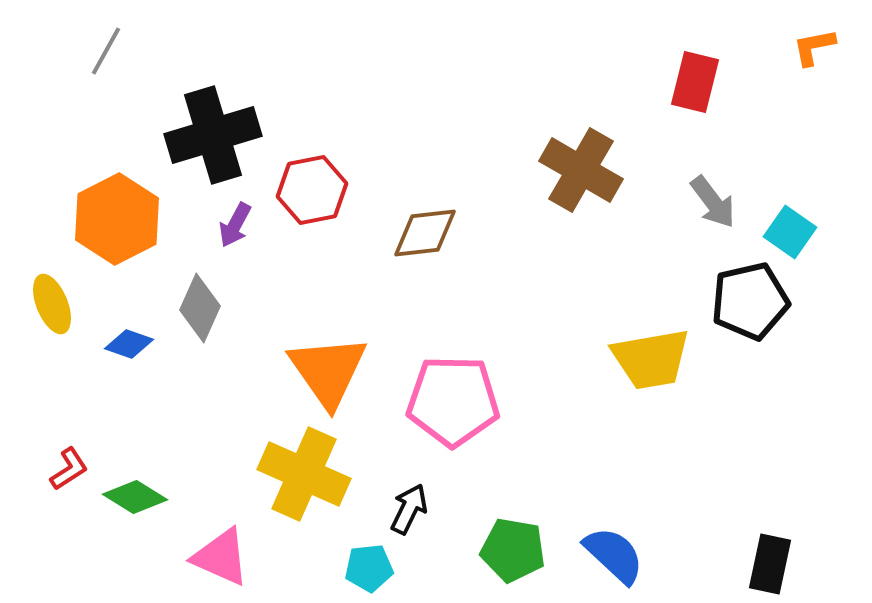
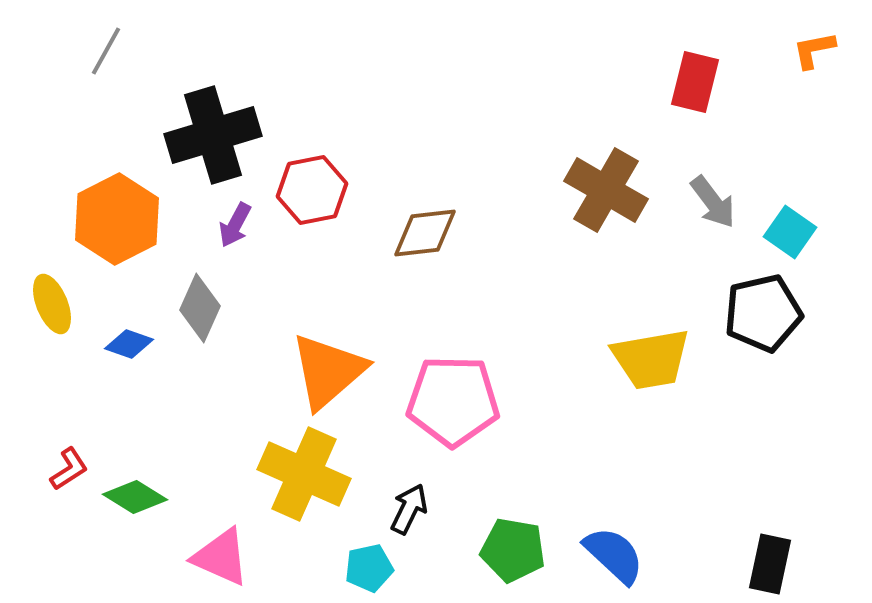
orange L-shape: moved 3 px down
brown cross: moved 25 px right, 20 px down
black pentagon: moved 13 px right, 12 px down
orange triangle: rotated 24 degrees clockwise
cyan pentagon: rotated 6 degrees counterclockwise
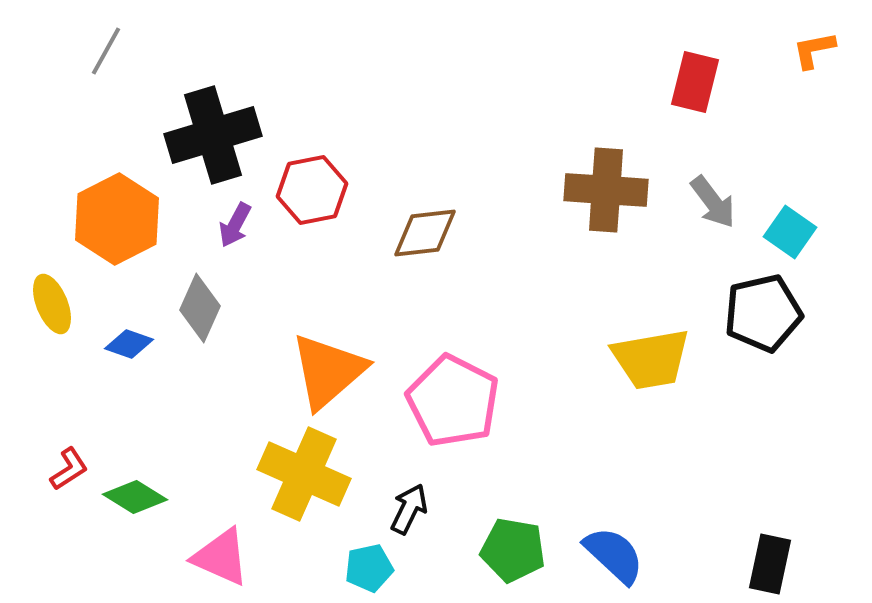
brown cross: rotated 26 degrees counterclockwise
pink pentagon: rotated 26 degrees clockwise
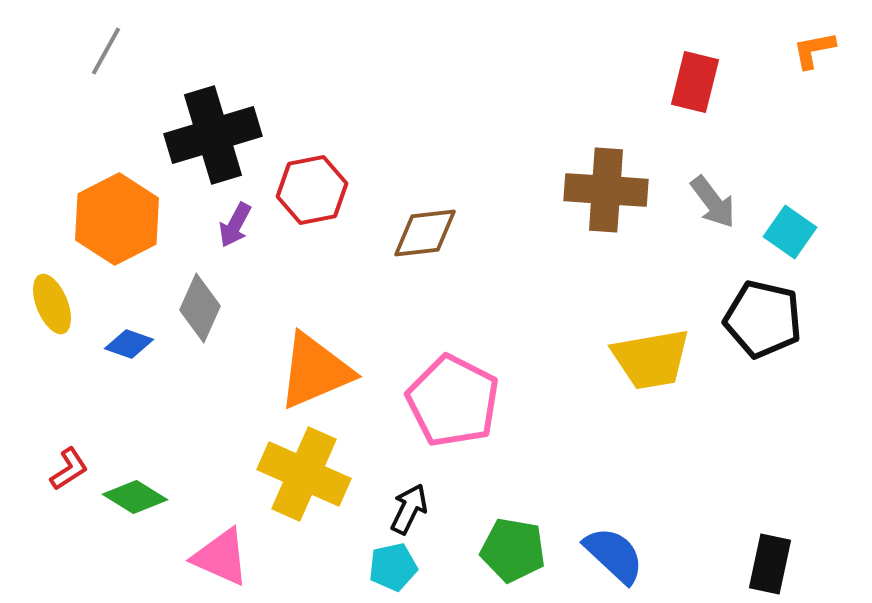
black pentagon: moved 6 px down; rotated 26 degrees clockwise
orange triangle: moved 13 px left; rotated 18 degrees clockwise
cyan pentagon: moved 24 px right, 1 px up
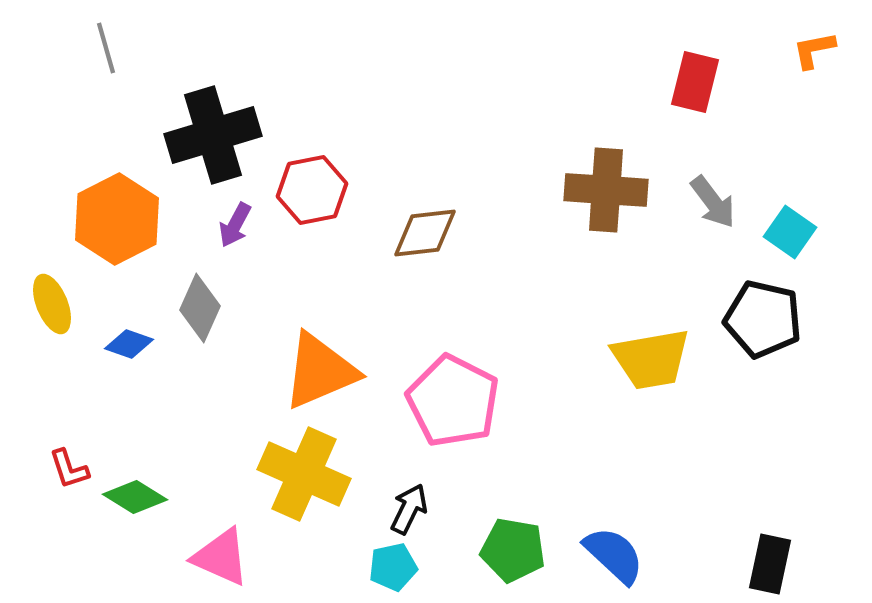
gray line: moved 3 px up; rotated 45 degrees counterclockwise
orange triangle: moved 5 px right
red L-shape: rotated 105 degrees clockwise
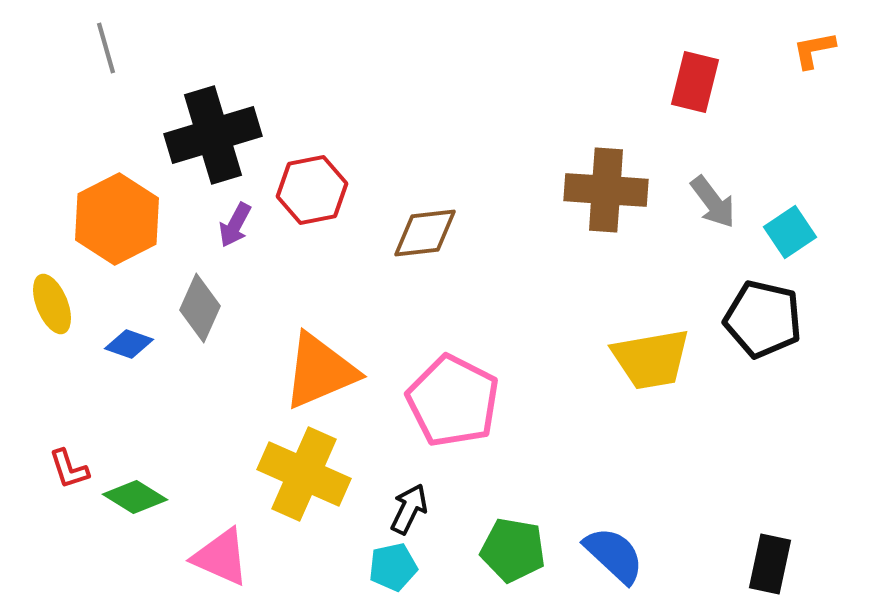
cyan square: rotated 21 degrees clockwise
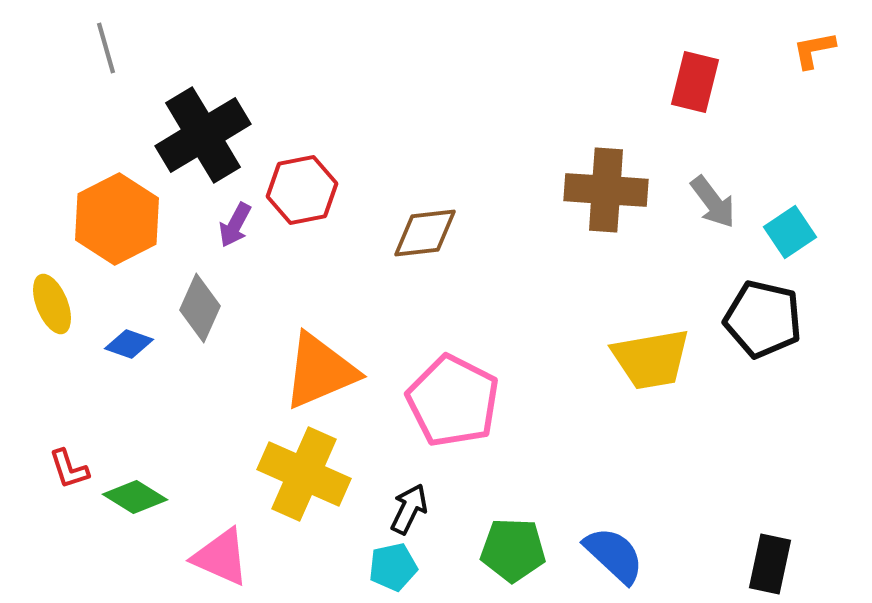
black cross: moved 10 px left; rotated 14 degrees counterclockwise
red hexagon: moved 10 px left
green pentagon: rotated 8 degrees counterclockwise
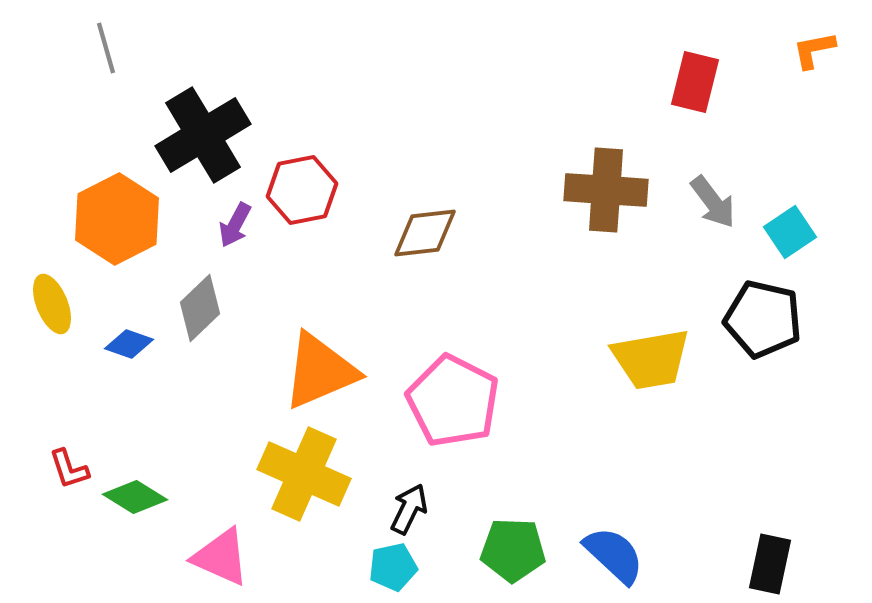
gray diamond: rotated 22 degrees clockwise
